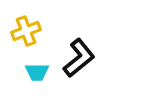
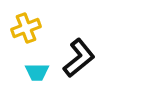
yellow cross: moved 3 px up
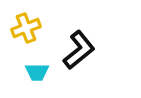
black L-shape: moved 8 px up
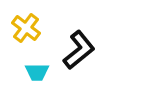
yellow cross: rotated 32 degrees counterclockwise
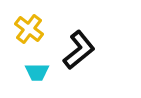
yellow cross: moved 3 px right, 1 px down
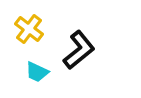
cyan trapezoid: rotated 25 degrees clockwise
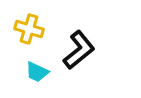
yellow cross: rotated 20 degrees counterclockwise
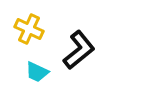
yellow cross: rotated 8 degrees clockwise
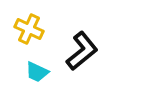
black L-shape: moved 3 px right, 1 px down
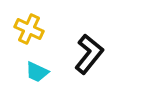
black L-shape: moved 7 px right, 3 px down; rotated 12 degrees counterclockwise
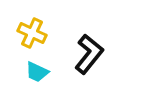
yellow cross: moved 3 px right, 4 px down
